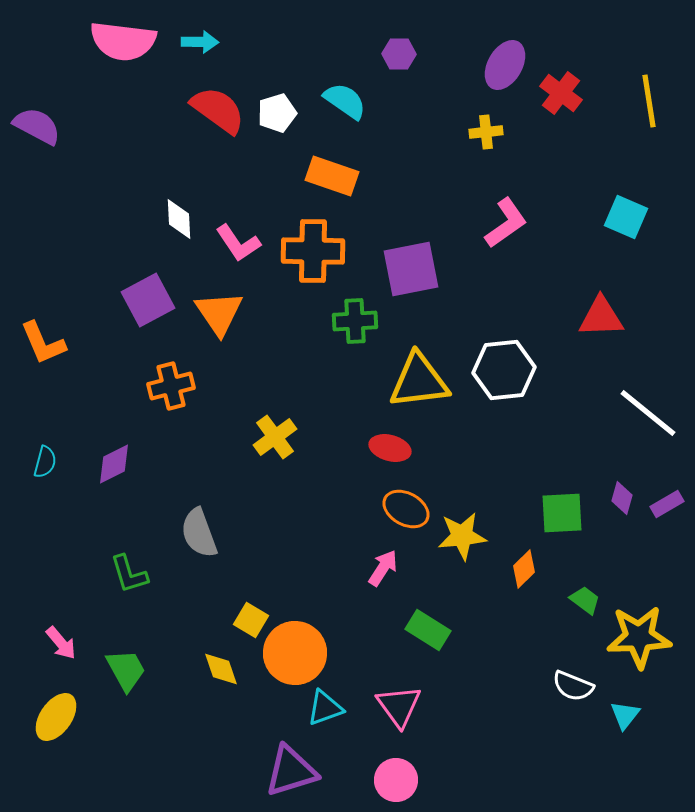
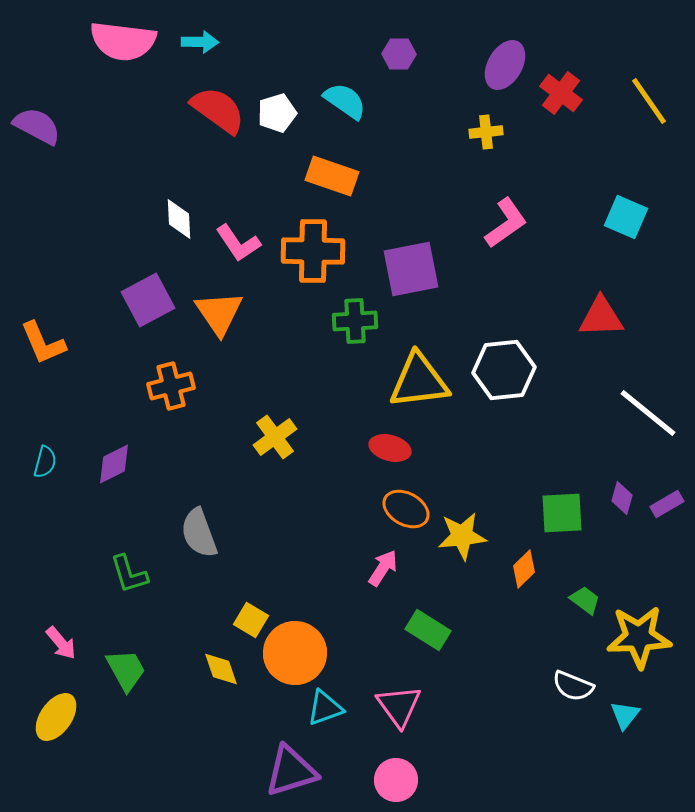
yellow line at (649, 101): rotated 26 degrees counterclockwise
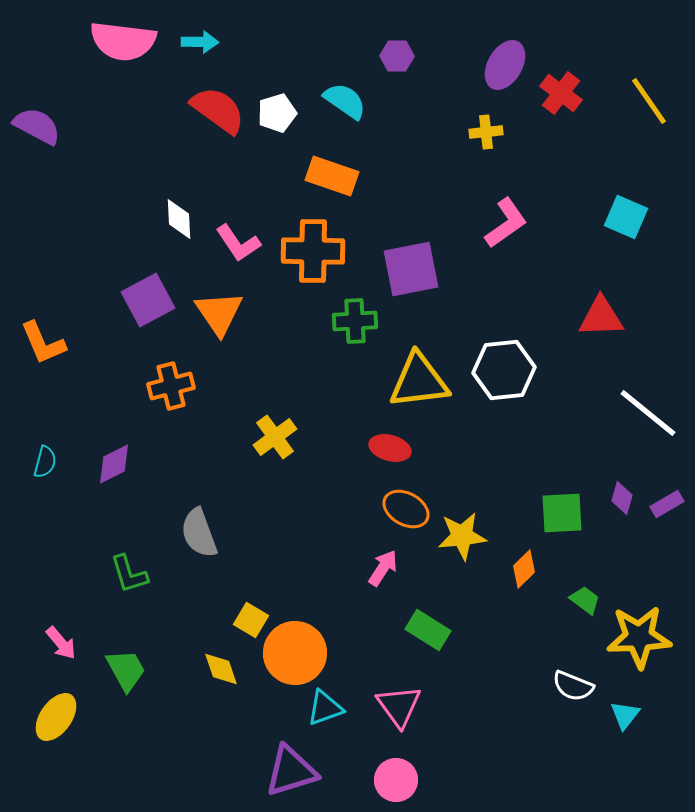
purple hexagon at (399, 54): moved 2 px left, 2 px down
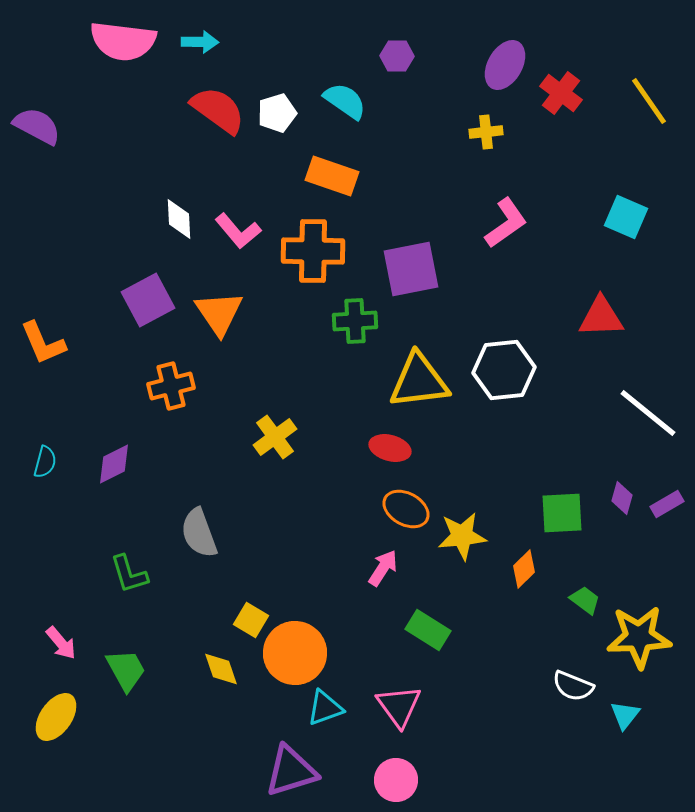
pink L-shape at (238, 243): moved 12 px up; rotated 6 degrees counterclockwise
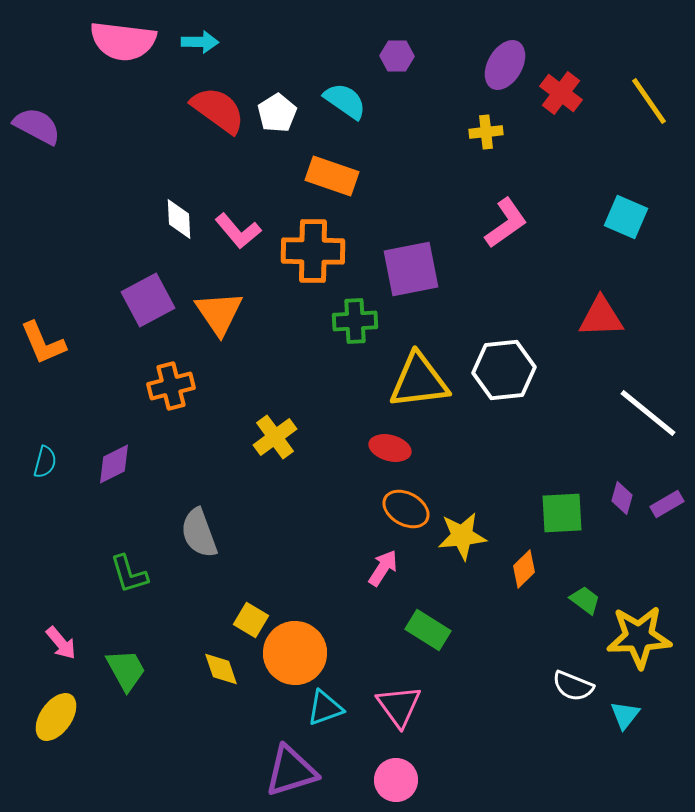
white pentagon at (277, 113): rotated 15 degrees counterclockwise
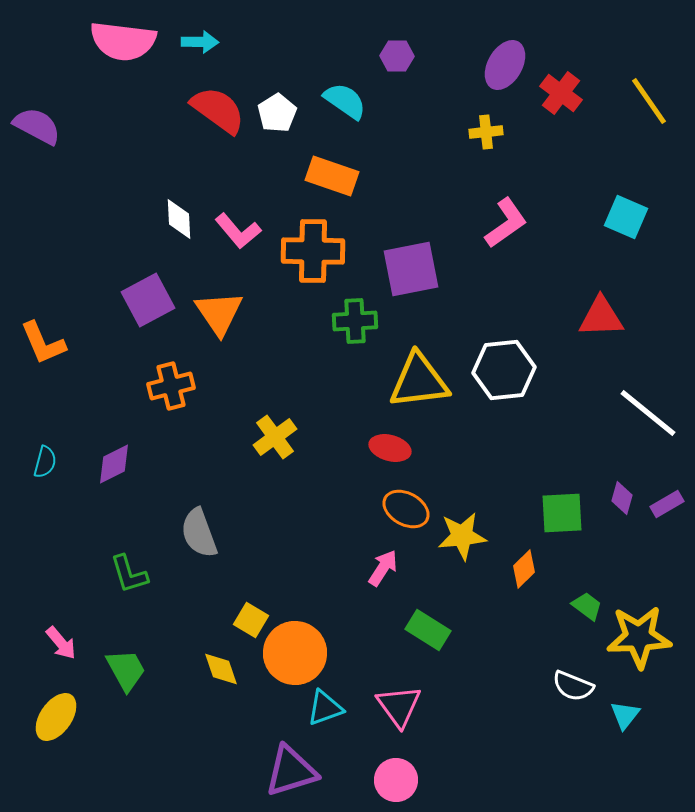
green trapezoid at (585, 600): moved 2 px right, 6 px down
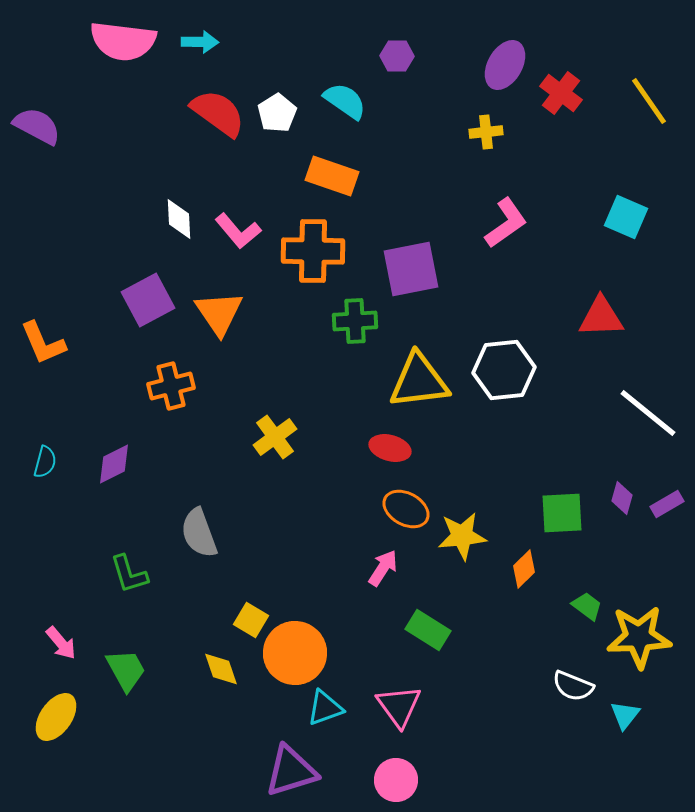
red semicircle at (218, 110): moved 3 px down
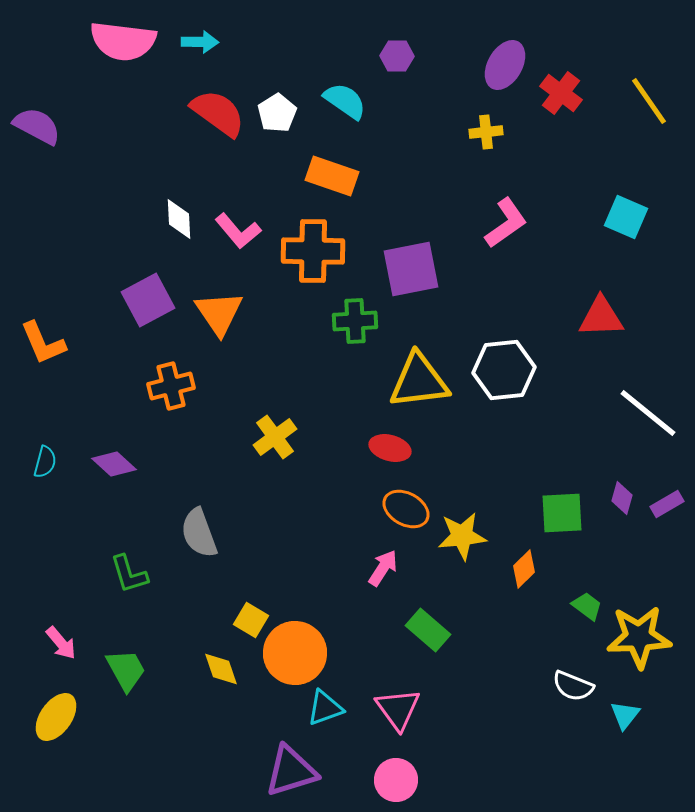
purple diamond at (114, 464): rotated 69 degrees clockwise
green rectangle at (428, 630): rotated 9 degrees clockwise
pink triangle at (399, 706): moved 1 px left, 3 px down
